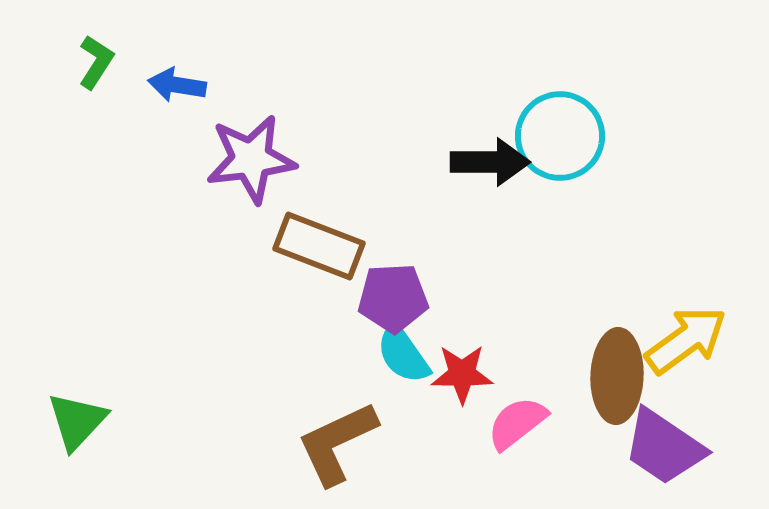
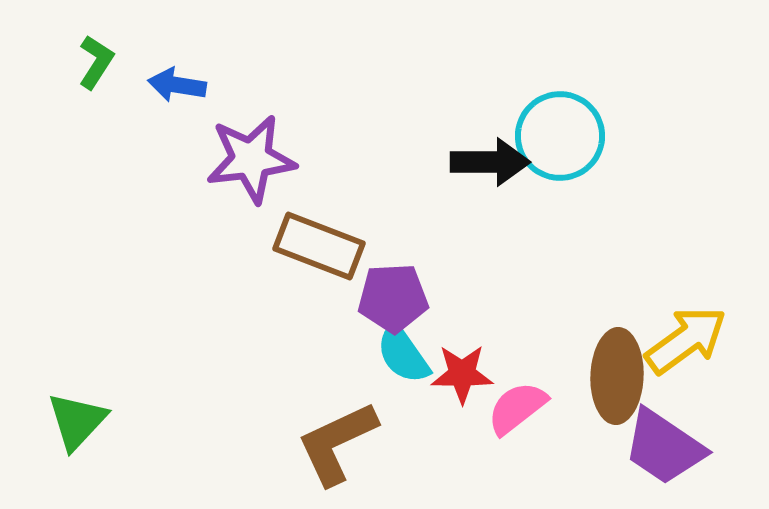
pink semicircle: moved 15 px up
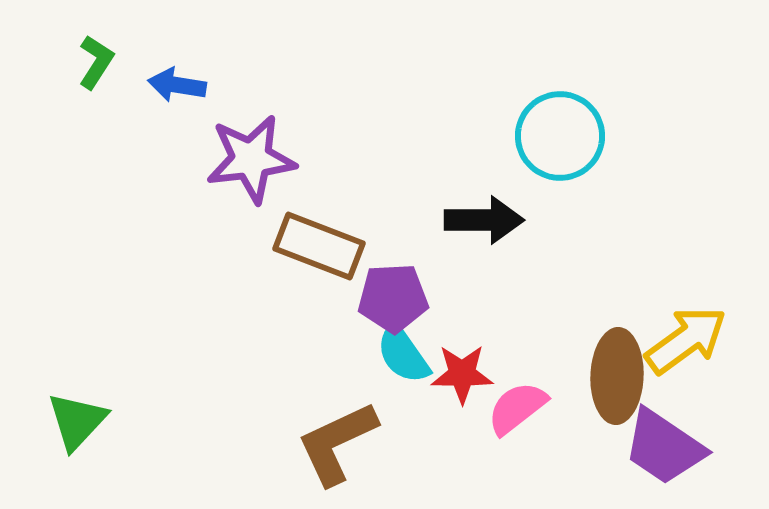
black arrow: moved 6 px left, 58 px down
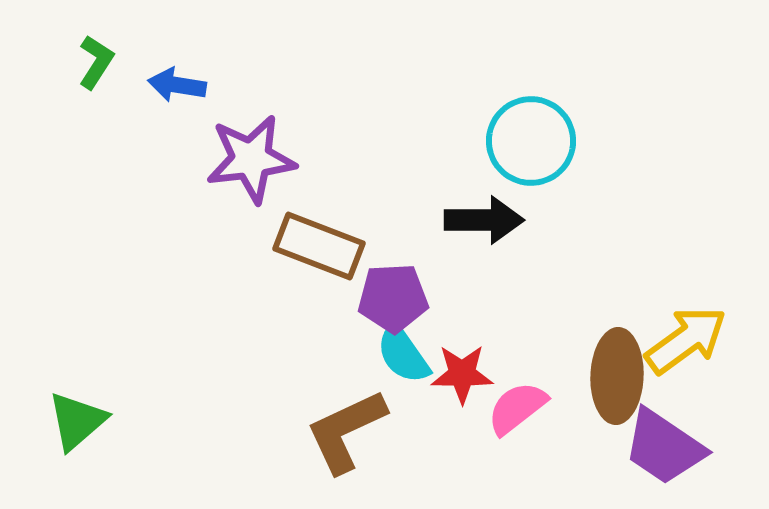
cyan circle: moved 29 px left, 5 px down
green triangle: rotated 6 degrees clockwise
brown L-shape: moved 9 px right, 12 px up
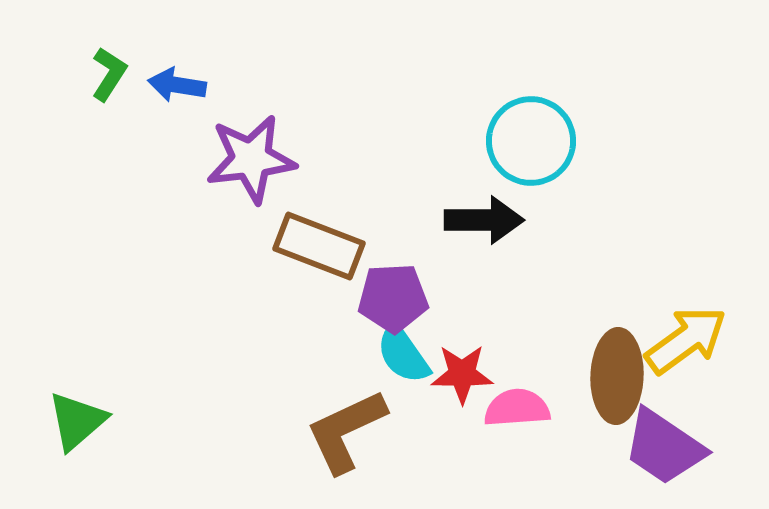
green L-shape: moved 13 px right, 12 px down
pink semicircle: rotated 34 degrees clockwise
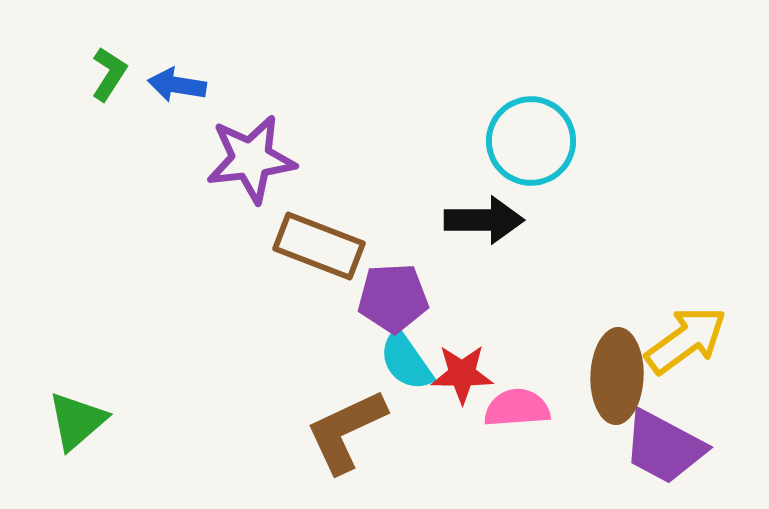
cyan semicircle: moved 3 px right, 7 px down
purple trapezoid: rotated 6 degrees counterclockwise
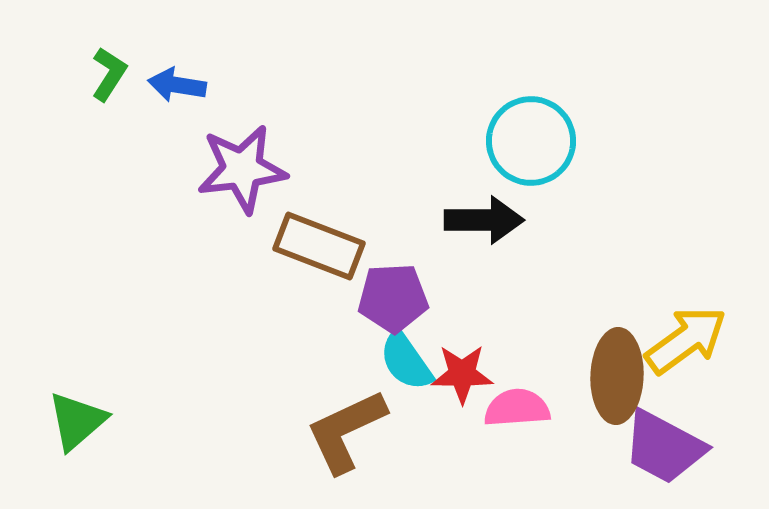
purple star: moved 9 px left, 10 px down
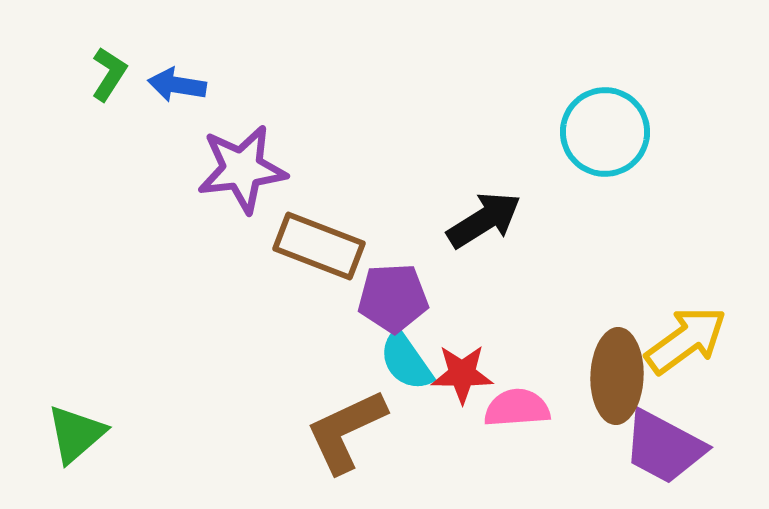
cyan circle: moved 74 px right, 9 px up
black arrow: rotated 32 degrees counterclockwise
green triangle: moved 1 px left, 13 px down
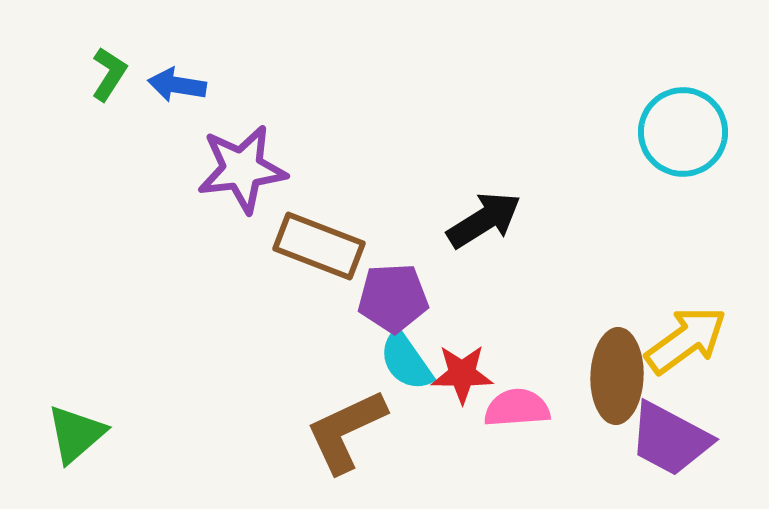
cyan circle: moved 78 px right
purple trapezoid: moved 6 px right, 8 px up
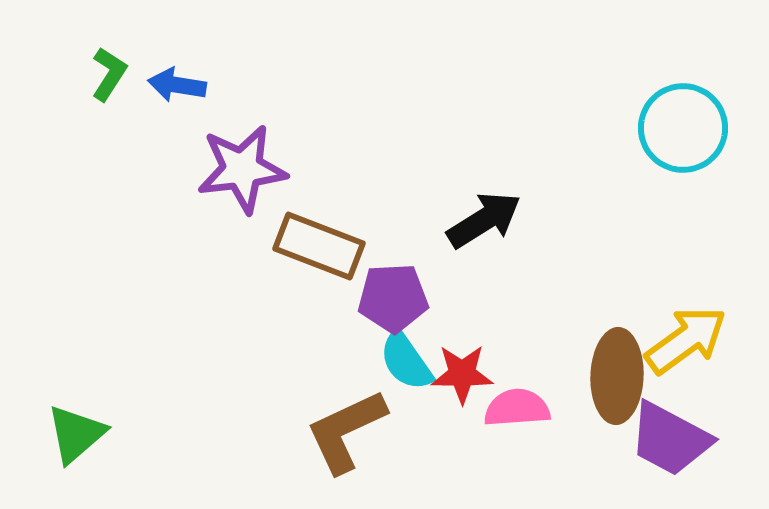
cyan circle: moved 4 px up
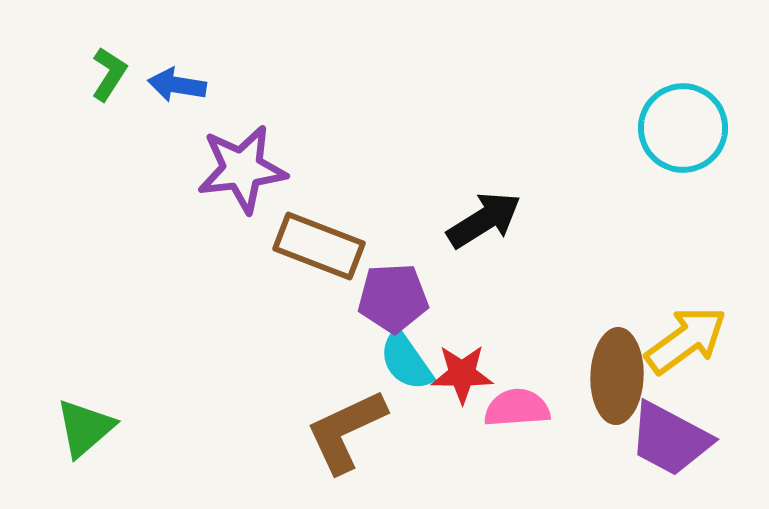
green triangle: moved 9 px right, 6 px up
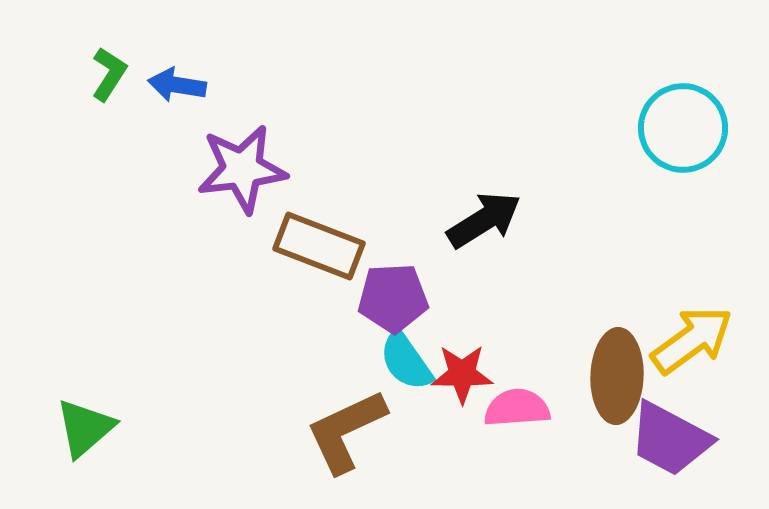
yellow arrow: moved 6 px right
